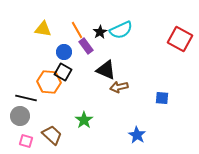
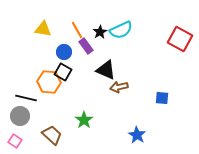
pink square: moved 11 px left; rotated 16 degrees clockwise
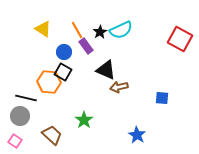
yellow triangle: rotated 24 degrees clockwise
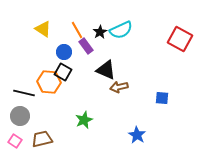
black line: moved 2 px left, 5 px up
green star: rotated 12 degrees clockwise
brown trapezoid: moved 10 px left, 4 px down; rotated 55 degrees counterclockwise
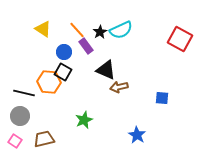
orange line: rotated 12 degrees counterclockwise
brown trapezoid: moved 2 px right
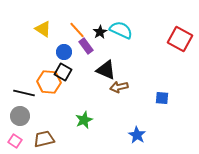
cyan semicircle: rotated 130 degrees counterclockwise
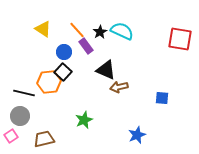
cyan semicircle: moved 1 px right, 1 px down
red square: rotated 20 degrees counterclockwise
black square: rotated 12 degrees clockwise
orange hexagon: rotated 10 degrees counterclockwise
blue star: rotated 18 degrees clockwise
pink square: moved 4 px left, 5 px up; rotated 24 degrees clockwise
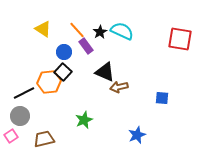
black triangle: moved 1 px left, 2 px down
black line: rotated 40 degrees counterclockwise
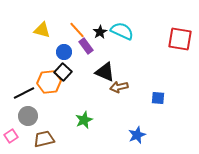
yellow triangle: moved 1 px left, 1 px down; rotated 18 degrees counterclockwise
blue square: moved 4 px left
gray circle: moved 8 px right
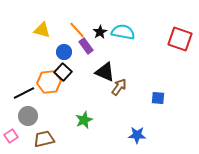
cyan semicircle: moved 1 px right, 1 px down; rotated 15 degrees counterclockwise
red square: rotated 10 degrees clockwise
brown arrow: rotated 138 degrees clockwise
blue star: rotated 24 degrees clockwise
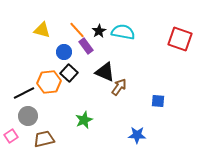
black star: moved 1 px left, 1 px up
black square: moved 6 px right, 1 px down
blue square: moved 3 px down
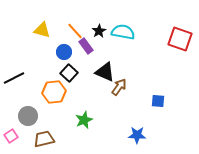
orange line: moved 2 px left, 1 px down
orange hexagon: moved 5 px right, 10 px down
black line: moved 10 px left, 15 px up
